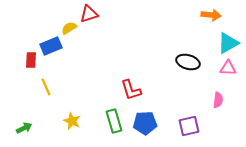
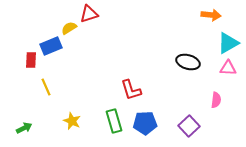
pink semicircle: moved 2 px left
purple square: rotated 30 degrees counterclockwise
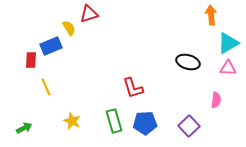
orange arrow: rotated 102 degrees counterclockwise
yellow semicircle: rotated 91 degrees clockwise
red L-shape: moved 2 px right, 2 px up
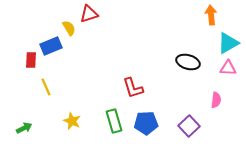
blue pentagon: moved 1 px right
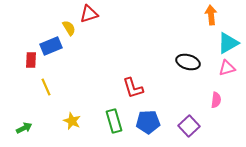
pink triangle: moved 1 px left; rotated 18 degrees counterclockwise
blue pentagon: moved 2 px right, 1 px up
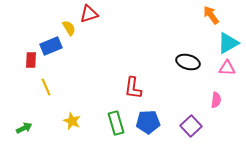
orange arrow: rotated 30 degrees counterclockwise
pink triangle: rotated 18 degrees clockwise
red L-shape: rotated 25 degrees clockwise
green rectangle: moved 2 px right, 2 px down
purple square: moved 2 px right
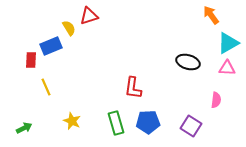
red triangle: moved 2 px down
purple square: rotated 15 degrees counterclockwise
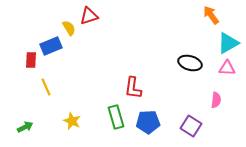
black ellipse: moved 2 px right, 1 px down
green rectangle: moved 6 px up
green arrow: moved 1 px right, 1 px up
